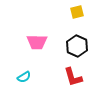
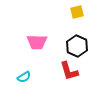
red L-shape: moved 4 px left, 6 px up
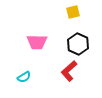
yellow square: moved 4 px left
black hexagon: moved 1 px right, 2 px up
red L-shape: rotated 65 degrees clockwise
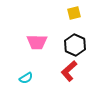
yellow square: moved 1 px right, 1 px down
black hexagon: moved 3 px left, 1 px down
cyan semicircle: moved 2 px right, 1 px down
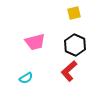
pink trapezoid: moved 2 px left; rotated 15 degrees counterclockwise
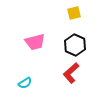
red L-shape: moved 2 px right, 2 px down
cyan semicircle: moved 1 px left, 5 px down
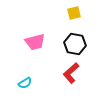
black hexagon: moved 1 px up; rotated 15 degrees counterclockwise
